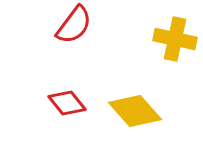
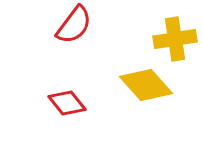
yellow cross: rotated 21 degrees counterclockwise
yellow diamond: moved 11 px right, 26 px up
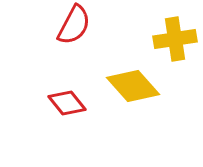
red semicircle: rotated 9 degrees counterclockwise
yellow diamond: moved 13 px left, 1 px down
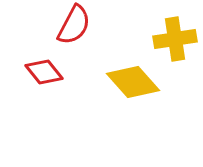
yellow diamond: moved 4 px up
red diamond: moved 23 px left, 31 px up
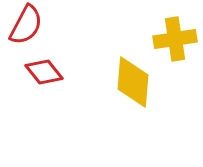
red semicircle: moved 48 px left
yellow diamond: rotated 46 degrees clockwise
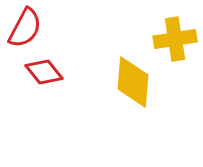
red semicircle: moved 1 px left, 3 px down
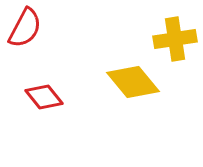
red diamond: moved 25 px down
yellow diamond: rotated 44 degrees counterclockwise
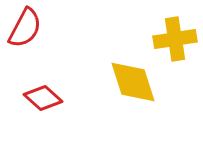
yellow diamond: rotated 22 degrees clockwise
red diamond: moved 1 px left, 1 px down; rotated 9 degrees counterclockwise
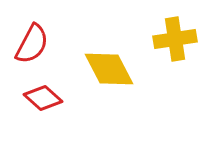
red semicircle: moved 7 px right, 16 px down
yellow diamond: moved 24 px left, 13 px up; rotated 10 degrees counterclockwise
